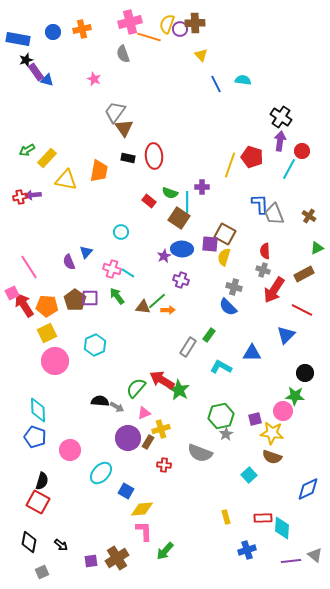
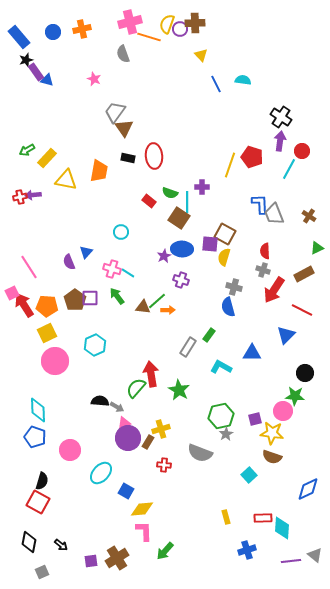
blue rectangle at (18, 39): moved 1 px right, 2 px up; rotated 40 degrees clockwise
blue semicircle at (228, 307): rotated 30 degrees clockwise
red arrow at (162, 380): moved 11 px left, 6 px up; rotated 50 degrees clockwise
pink triangle at (144, 413): moved 20 px left, 10 px down
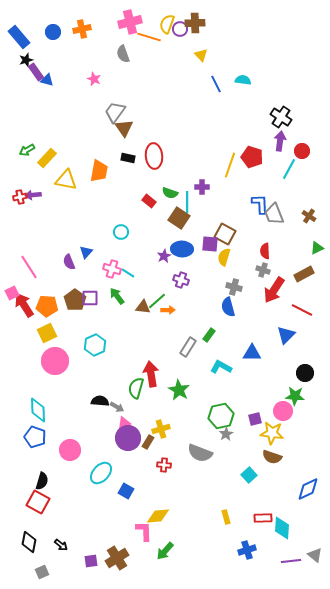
green semicircle at (136, 388): rotated 25 degrees counterclockwise
yellow diamond at (142, 509): moved 16 px right, 7 px down
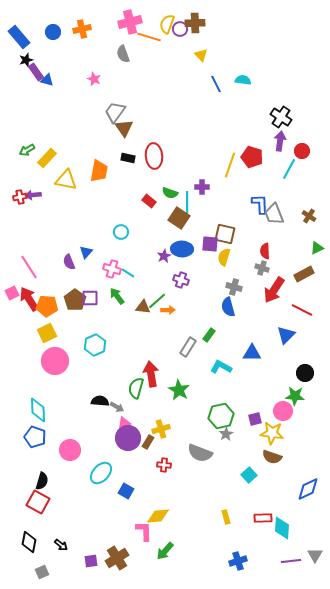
brown square at (225, 234): rotated 15 degrees counterclockwise
gray cross at (263, 270): moved 1 px left, 2 px up
red arrow at (24, 305): moved 5 px right, 6 px up
blue cross at (247, 550): moved 9 px left, 11 px down
gray triangle at (315, 555): rotated 21 degrees clockwise
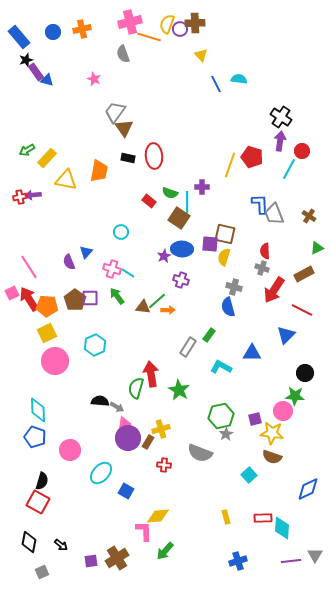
cyan semicircle at (243, 80): moved 4 px left, 1 px up
